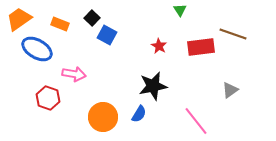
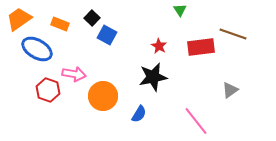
black star: moved 9 px up
red hexagon: moved 8 px up
orange circle: moved 21 px up
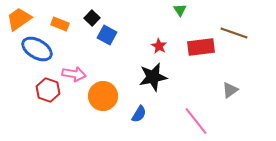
brown line: moved 1 px right, 1 px up
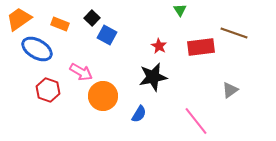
pink arrow: moved 7 px right, 2 px up; rotated 20 degrees clockwise
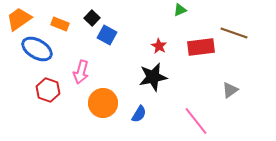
green triangle: rotated 40 degrees clockwise
pink arrow: rotated 75 degrees clockwise
orange circle: moved 7 px down
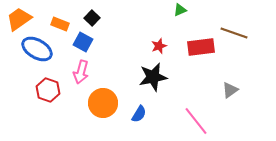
blue square: moved 24 px left, 7 px down
red star: rotated 21 degrees clockwise
